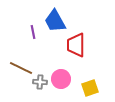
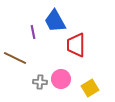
brown line: moved 6 px left, 10 px up
yellow square: rotated 12 degrees counterclockwise
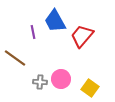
red trapezoid: moved 6 px right, 9 px up; rotated 40 degrees clockwise
brown line: rotated 10 degrees clockwise
yellow square: rotated 24 degrees counterclockwise
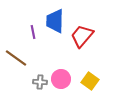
blue trapezoid: rotated 30 degrees clockwise
brown line: moved 1 px right
yellow square: moved 7 px up
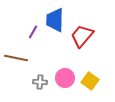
blue trapezoid: moved 1 px up
purple line: rotated 40 degrees clockwise
brown line: rotated 25 degrees counterclockwise
pink circle: moved 4 px right, 1 px up
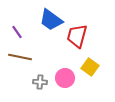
blue trapezoid: moved 4 px left; rotated 55 degrees counterclockwise
purple line: moved 16 px left; rotated 64 degrees counterclockwise
red trapezoid: moved 5 px left; rotated 25 degrees counterclockwise
brown line: moved 4 px right, 1 px up
yellow square: moved 14 px up
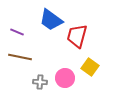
purple line: rotated 32 degrees counterclockwise
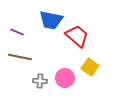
blue trapezoid: rotated 25 degrees counterclockwise
red trapezoid: rotated 115 degrees clockwise
gray cross: moved 1 px up
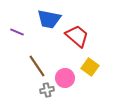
blue trapezoid: moved 2 px left, 1 px up
brown line: moved 17 px right, 9 px down; rotated 45 degrees clockwise
gray cross: moved 7 px right, 9 px down; rotated 16 degrees counterclockwise
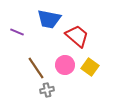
brown line: moved 1 px left, 2 px down
pink circle: moved 13 px up
